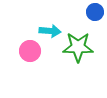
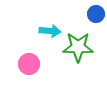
blue circle: moved 1 px right, 2 px down
pink circle: moved 1 px left, 13 px down
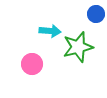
green star: rotated 16 degrees counterclockwise
pink circle: moved 3 px right
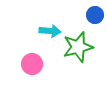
blue circle: moved 1 px left, 1 px down
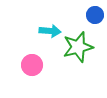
pink circle: moved 1 px down
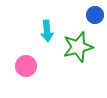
cyan arrow: moved 3 px left; rotated 80 degrees clockwise
pink circle: moved 6 px left, 1 px down
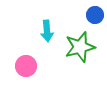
green star: moved 2 px right
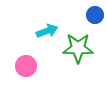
cyan arrow: rotated 105 degrees counterclockwise
green star: moved 2 px left, 1 px down; rotated 16 degrees clockwise
